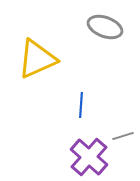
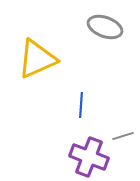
purple cross: rotated 21 degrees counterclockwise
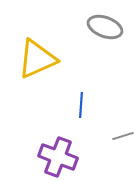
purple cross: moved 31 px left
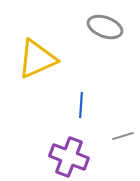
purple cross: moved 11 px right
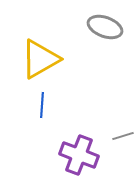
yellow triangle: moved 3 px right; rotated 6 degrees counterclockwise
blue line: moved 39 px left
purple cross: moved 10 px right, 2 px up
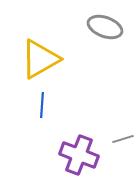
gray line: moved 3 px down
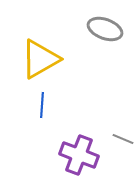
gray ellipse: moved 2 px down
gray line: rotated 40 degrees clockwise
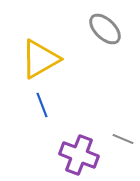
gray ellipse: rotated 24 degrees clockwise
blue line: rotated 25 degrees counterclockwise
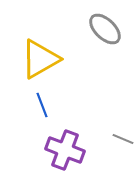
purple cross: moved 14 px left, 5 px up
